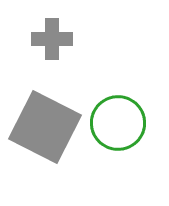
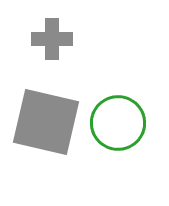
gray square: moved 1 px right, 5 px up; rotated 14 degrees counterclockwise
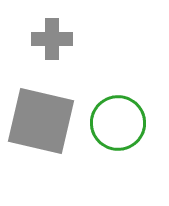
gray square: moved 5 px left, 1 px up
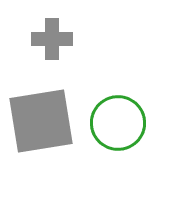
gray square: rotated 22 degrees counterclockwise
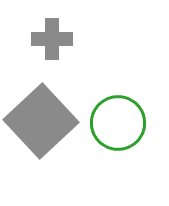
gray square: rotated 34 degrees counterclockwise
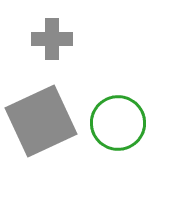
gray square: rotated 18 degrees clockwise
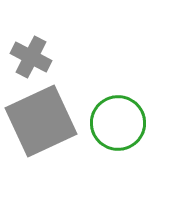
gray cross: moved 21 px left, 18 px down; rotated 27 degrees clockwise
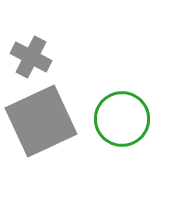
green circle: moved 4 px right, 4 px up
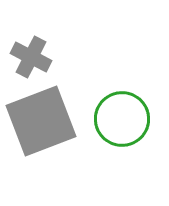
gray square: rotated 4 degrees clockwise
